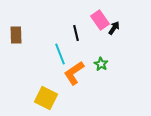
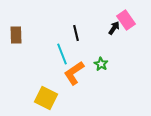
pink rectangle: moved 26 px right
cyan line: moved 2 px right
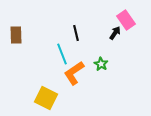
black arrow: moved 1 px right, 5 px down
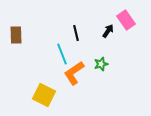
black arrow: moved 7 px left, 2 px up
green star: rotated 24 degrees clockwise
yellow square: moved 2 px left, 3 px up
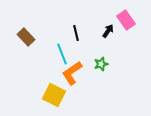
brown rectangle: moved 10 px right, 2 px down; rotated 42 degrees counterclockwise
orange L-shape: moved 2 px left
yellow square: moved 10 px right
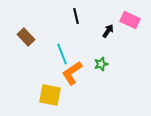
pink rectangle: moved 4 px right; rotated 30 degrees counterclockwise
black line: moved 17 px up
yellow square: moved 4 px left; rotated 15 degrees counterclockwise
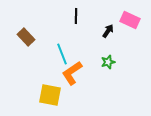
black line: rotated 14 degrees clockwise
green star: moved 7 px right, 2 px up
